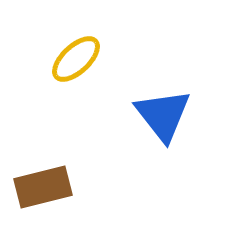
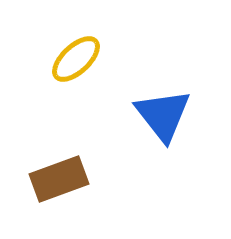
brown rectangle: moved 16 px right, 8 px up; rotated 6 degrees counterclockwise
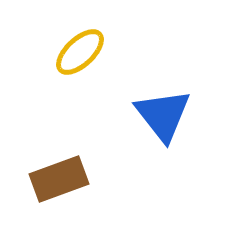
yellow ellipse: moved 4 px right, 7 px up
